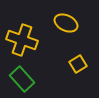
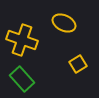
yellow ellipse: moved 2 px left
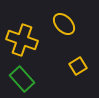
yellow ellipse: moved 1 px down; rotated 20 degrees clockwise
yellow square: moved 2 px down
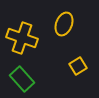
yellow ellipse: rotated 65 degrees clockwise
yellow cross: moved 2 px up
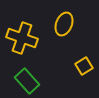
yellow square: moved 6 px right
green rectangle: moved 5 px right, 2 px down
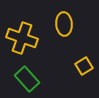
yellow ellipse: rotated 25 degrees counterclockwise
green rectangle: moved 2 px up
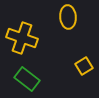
yellow ellipse: moved 4 px right, 7 px up
green rectangle: rotated 10 degrees counterclockwise
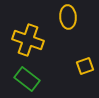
yellow cross: moved 6 px right, 2 px down
yellow square: moved 1 px right; rotated 12 degrees clockwise
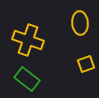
yellow ellipse: moved 12 px right, 6 px down
yellow square: moved 1 px right, 2 px up
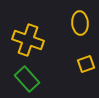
green rectangle: rotated 10 degrees clockwise
